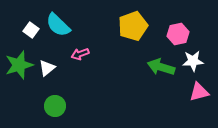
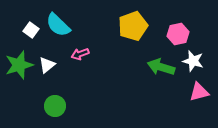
white star: rotated 20 degrees clockwise
white triangle: moved 3 px up
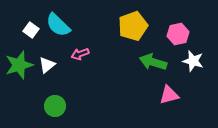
green arrow: moved 8 px left, 5 px up
pink triangle: moved 30 px left, 3 px down
